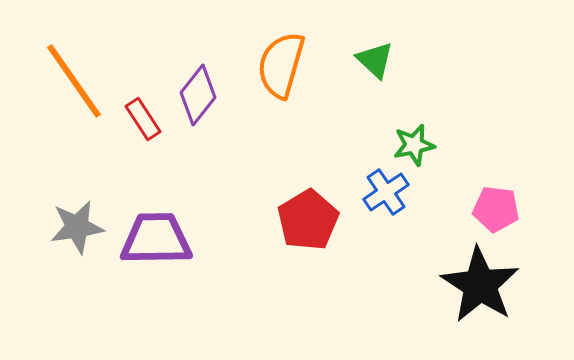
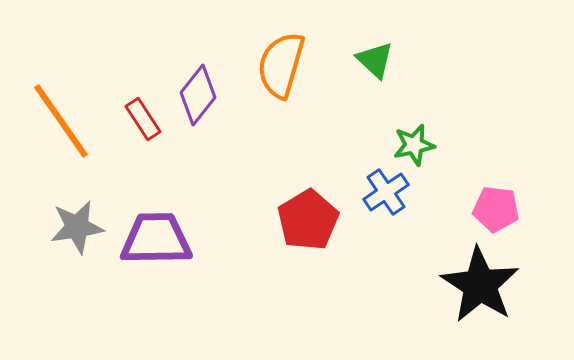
orange line: moved 13 px left, 40 px down
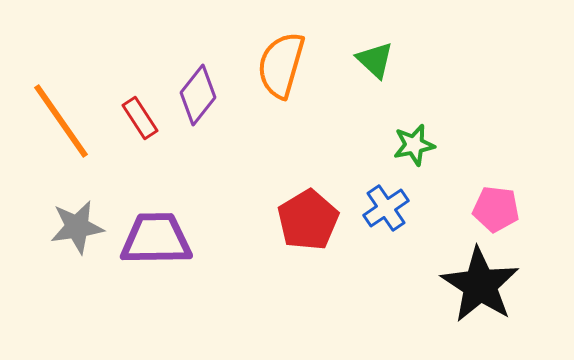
red rectangle: moved 3 px left, 1 px up
blue cross: moved 16 px down
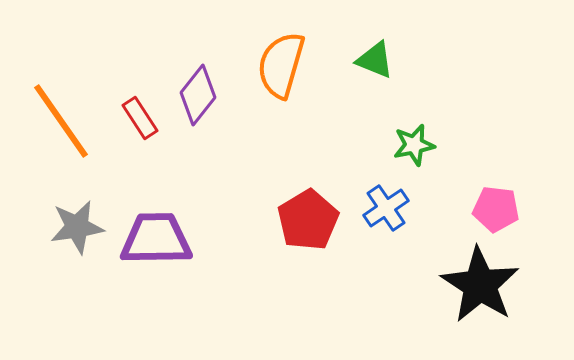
green triangle: rotated 21 degrees counterclockwise
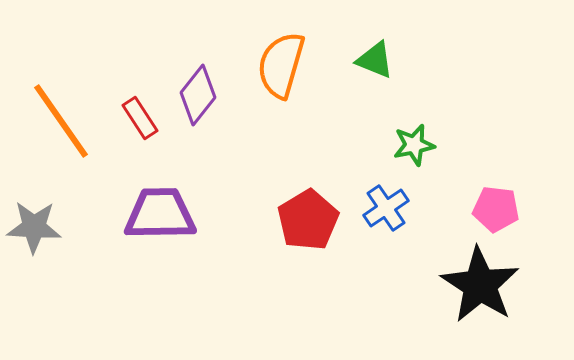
gray star: moved 43 px left; rotated 12 degrees clockwise
purple trapezoid: moved 4 px right, 25 px up
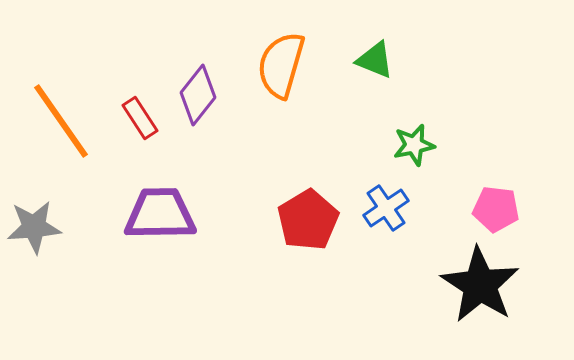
gray star: rotated 8 degrees counterclockwise
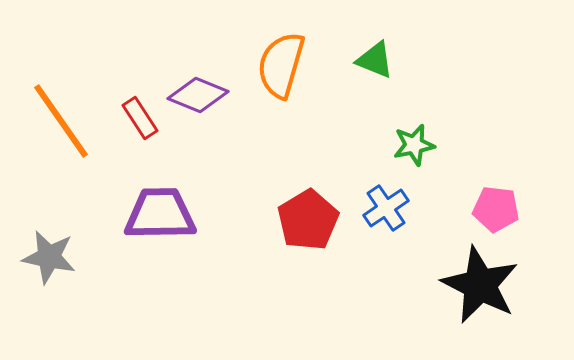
purple diamond: rotated 74 degrees clockwise
gray star: moved 15 px right, 30 px down; rotated 16 degrees clockwise
black star: rotated 6 degrees counterclockwise
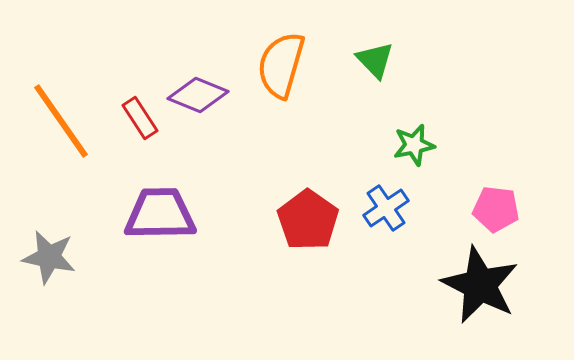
green triangle: rotated 24 degrees clockwise
red pentagon: rotated 6 degrees counterclockwise
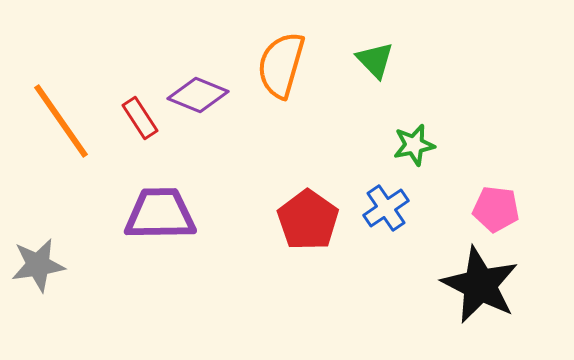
gray star: moved 11 px left, 8 px down; rotated 20 degrees counterclockwise
